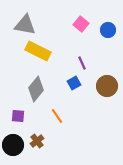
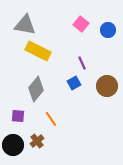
orange line: moved 6 px left, 3 px down
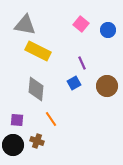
gray diamond: rotated 35 degrees counterclockwise
purple square: moved 1 px left, 4 px down
brown cross: rotated 32 degrees counterclockwise
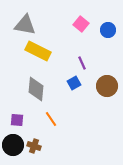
brown cross: moved 3 px left, 5 px down
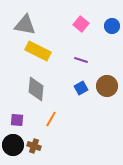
blue circle: moved 4 px right, 4 px up
purple line: moved 1 px left, 3 px up; rotated 48 degrees counterclockwise
blue square: moved 7 px right, 5 px down
orange line: rotated 63 degrees clockwise
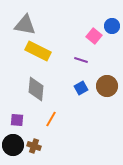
pink square: moved 13 px right, 12 px down
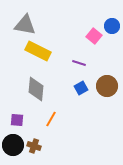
purple line: moved 2 px left, 3 px down
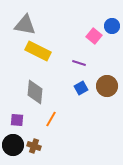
gray diamond: moved 1 px left, 3 px down
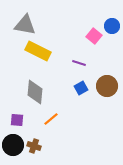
orange line: rotated 21 degrees clockwise
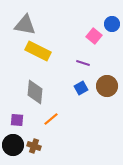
blue circle: moved 2 px up
purple line: moved 4 px right
